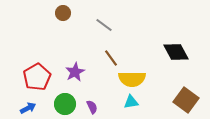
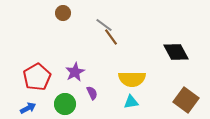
brown line: moved 21 px up
purple semicircle: moved 14 px up
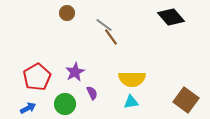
brown circle: moved 4 px right
black diamond: moved 5 px left, 35 px up; rotated 12 degrees counterclockwise
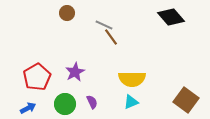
gray line: rotated 12 degrees counterclockwise
purple semicircle: moved 9 px down
cyan triangle: rotated 14 degrees counterclockwise
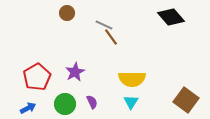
cyan triangle: rotated 35 degrees counterclockwise
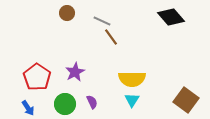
gray line: moved 2 px left, 4 px up
red pentagon: rotated 8 degrees counterclockwise
cyan triangle: moved 1 px right, 2 px up
blue arrow: rotated 84 degrees clockwise
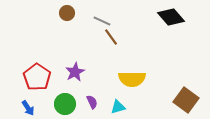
cyan triangle: moved 14 px left, 7 px down; rotated 42 degrees clockwise
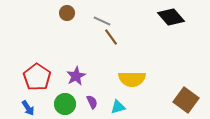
purple star: moved 1 px right, 4 px down
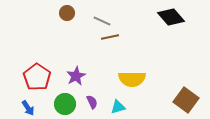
brown line: moved 1 px left; rotated 66 degrees counterclockwise
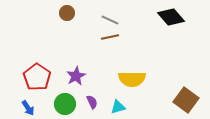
gray line: moved 8 px right, 1 px up
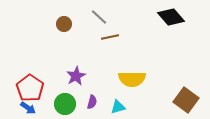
brown circle: moved 3 px left, 11 px down
gray line: moved 11 px left, 3 px up; rotated 18 degrees clockwise
red pentagon: moved 7 px left, 11 px down
purple semicircle: rotated 40 degrees clockwise
blue arrow: rotated 21 degrees counterclockwise
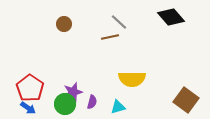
gray line: moved 20 px right, 5 px down
purple star: moved 3 px left, 16 px down; rotated 12 degrees clockwise
